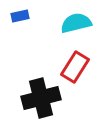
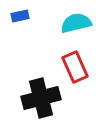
red rectangle: rotated 56 degrees counterclockwise
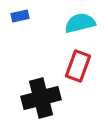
cyan semicircle: moved 4 px right
red rectangle: moved 3 px right, 1 px up; rotated 44 degrees clockwise
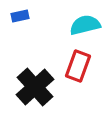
cyan semicircle: moved 5 px right, 2 px down
black cross: moved 6 px left, 11 px up; rotated 27 degrees counterclockwise
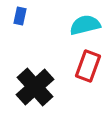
blue rectangle: rotated 66 degrees counterclockwise
red rectangle: moved 10 px right
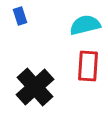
blue rectangle: rotated 30 degrees counterclockwise
red rectangle: rotated 16 degrees counterclockwise
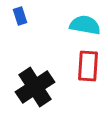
cyan semicircle: rotated 24 degrees clockwise
black cross: rotated 9 degrees clockwise
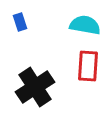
blue rectangle: moved 6 px down
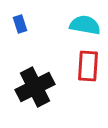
blue rectangle: moved 2 px down
black cross: rotated 6 degrees clockwise
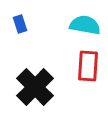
black cross: rotated 18 degrees counterclockwise
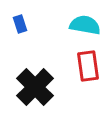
red rectangle: rotated 12 degrees counterclockwise
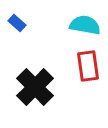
blue rectangle: moved 3 px left, 1 px up; rotated 30 degrees counterclockwise
